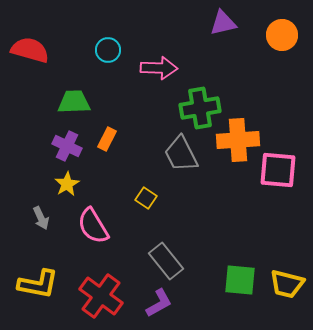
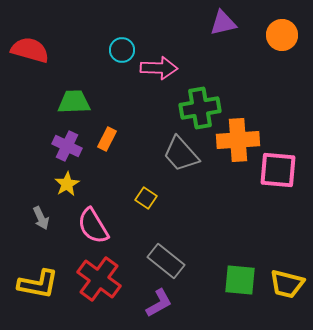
cyan circle: moved 14 px right
gray trapezoid: rotated 15 degrees counterclockwise
gray rectangle: rotated 12 degrees counterclockwise
red cross: moved 2 px left, 17 px up
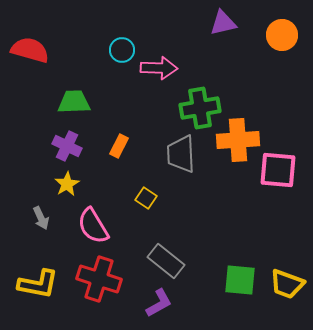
orange rectangle: moved 12 px right, 7 px down
gray trapezoid: rotated 39 degrees clockwise
red cross: rotated 18 degrees counterclockwise
yellow trapezoid: rotated 6 degrees clockwise
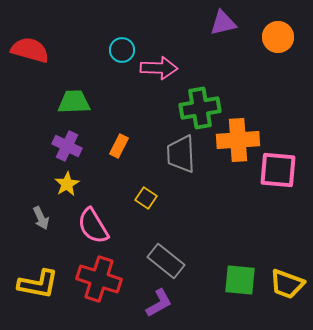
orange circle: moved 4 px left, 2 px down
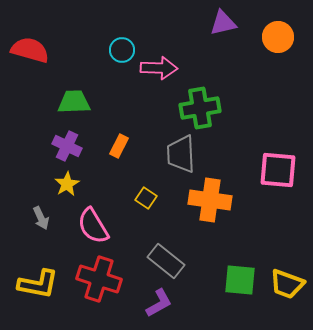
orange cross: moved 28 px left, 60 px down; rotated 12 degrees clockwise
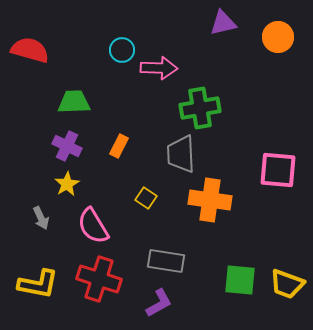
gray rectangle: rotated 30 degrees counterclockwise
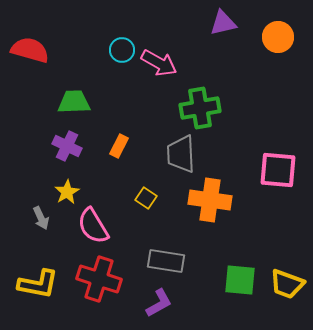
pink arrow: moved 5 px up; rotated 27 degrees clockwise
yellow star: moved 8 px down
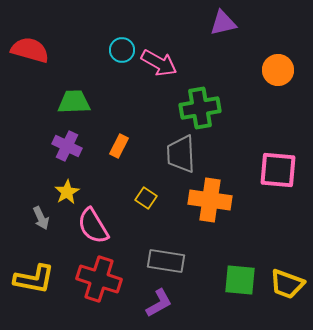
orange circle: moved 33 px down
yellow L-shape: moved 4 px left, 5 px up
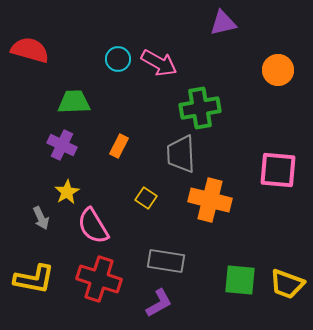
cyan circle: moved 4 px left, 9 px down
purple cross: moved 5 px left, 1 px up
orange cross: rotated 6 degrees clockwise
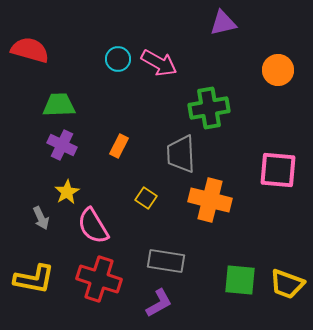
green trapezoid: moved 15 px left, 3 px down
green cross: moved 9 px right
